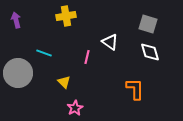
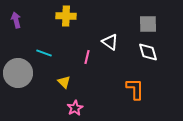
yellow cross: rotated 12 degrees clockwise
gray square: rotated 18 degrees counterclockwise
white diamond: moved 2 px left
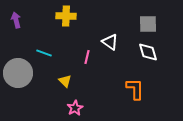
yellow triangle: moved 1 px right, 1 px up
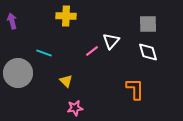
purple arrow: moved 4 px left, 1 px down
white triangle: moved 1 px right, 1 px up; rotated 36 degrees clockwise
pink line: moved 5 px right, 6 px up; rotated 40 degrees clockwise
yellow triangle: moved 1 px right
pink star: rotated 21 degrees clockwise
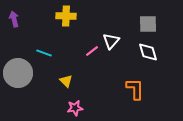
purple arrow: moved 2 px right, 2 px up
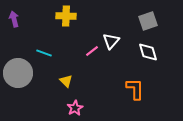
gray square: moved 3 px up; rotated 18 degrees counterclockwise
pink star: rotated 21 degrees counterclockwise
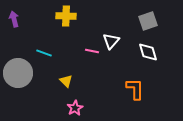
pink line: rotated 48 degrees clockwise
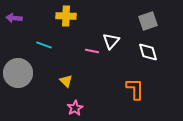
purple arrow: moved 1 px up; rotated 70 degrees counterclockwise
cyan line: moved 8 px up
